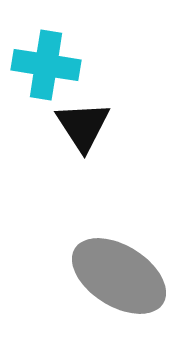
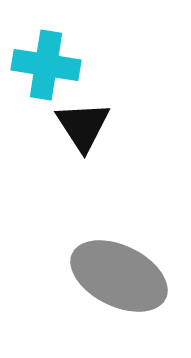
gray ellipse: rotated 6 degrees counterclockwise
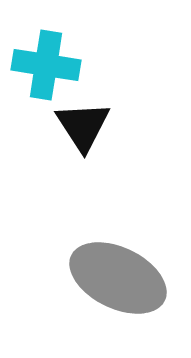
gray ellipse: moved 1 px left, 2 px down
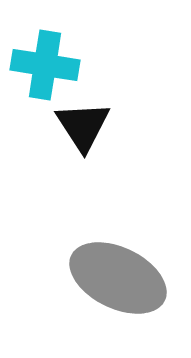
cyan cross: moved 1 px left
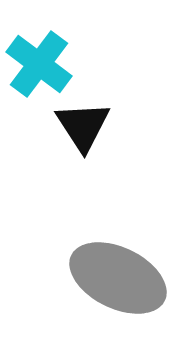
cyan cross: moved 6 px left, 1 px up; rotated 28 degrees clockwise
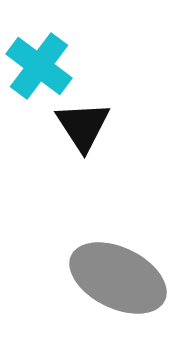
cyan cross: moved 2 px down
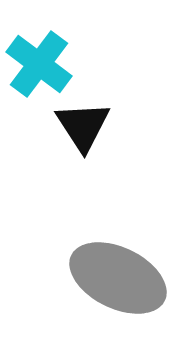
cyan cross: moved 2 px up
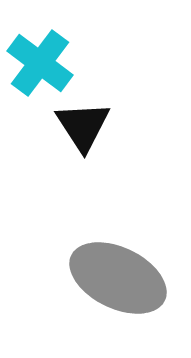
cyan cross: moved 1 px right, 1 px up
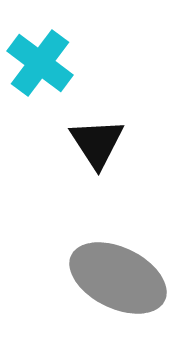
black triangle: moved 14 px right, 17 px down
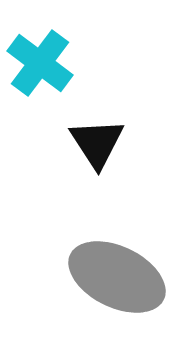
gray ellipse: moved 1 px left, 1 px up
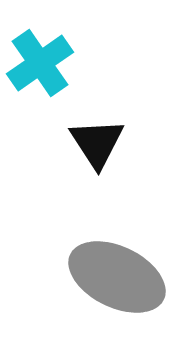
cyan cross: rotated 18 degrees clockwise
